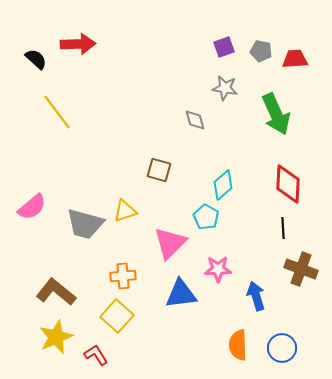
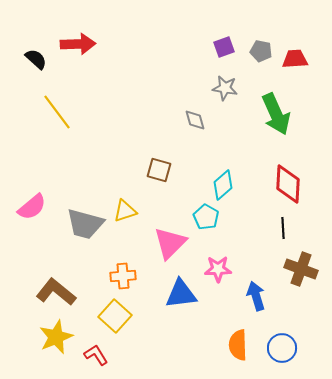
yellow square: moved 2 px left
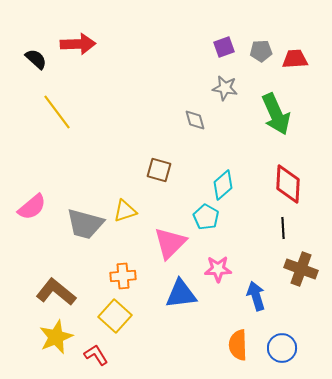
gray pentagon: rotated 15 degrees counterclockwise
